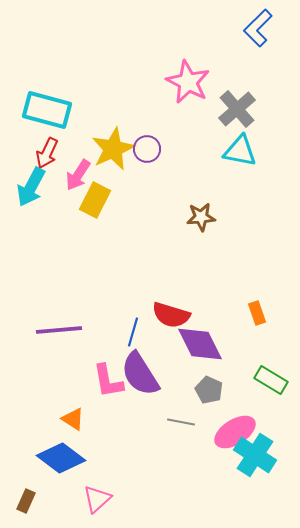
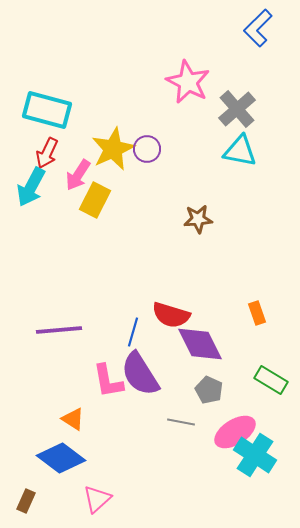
brown star: moved 3 px left, 2 px down
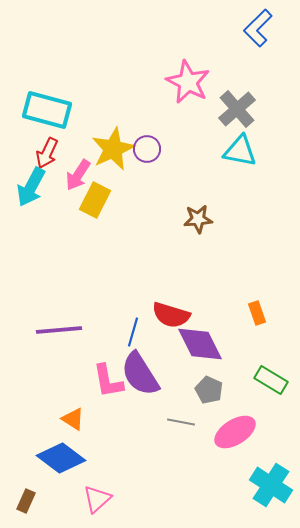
cyan cross: moved 16 px right, 30 px down
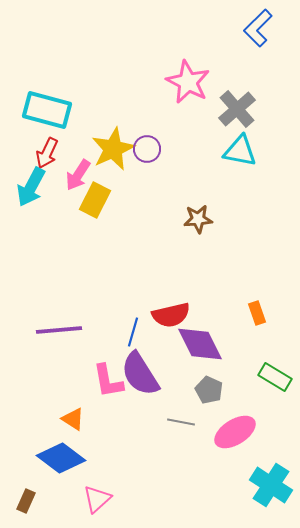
red semicircle: rotated 30 degrees counterclockwise
green rectangle: moved 4 px right, 3 px up
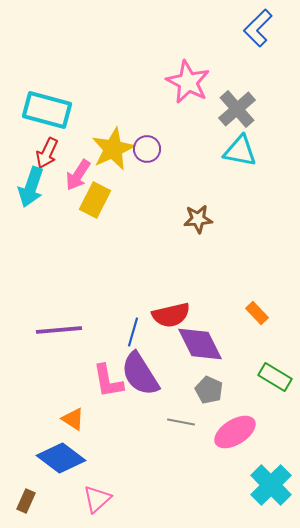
cyan arrow: rotated 9 degrees counterclockwise
orange rectangle: rotated 25 degrees counterclockwise
cyan cross: rotated 12 degrees clockwise
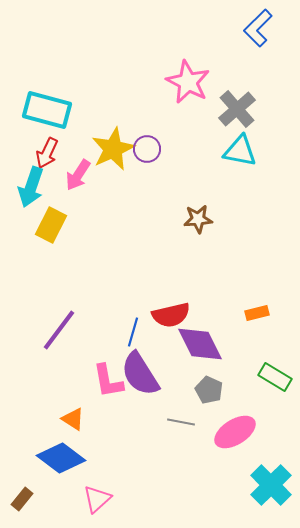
yellow rectangle: moved 44 px left, 25 px down
orange rectangle: rotated 60 degrees counterclockwise
purple line: rotated 48 degrees counterclockwise
brown rectangle: moved 4 px left, 2 px up; rotated 15 degrees clockwise
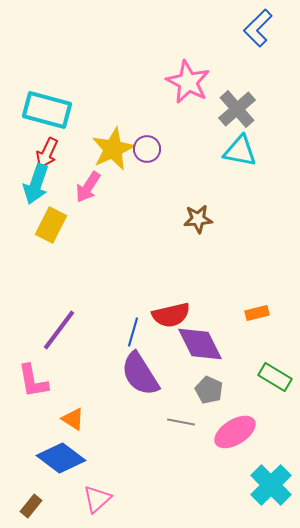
pink arrow: moved 10 px right, 12 px down
cyan arrow: moved 5 px right, 3 px up
pink L-shape: moved 75 px left
brown rectangle: moved 9 px right, 7 px down
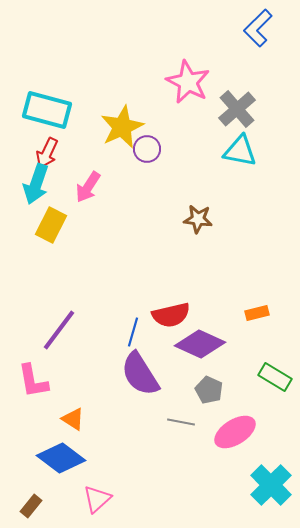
yellow star: moved 9 px right, 22 px up
brown star: rotated 12 degrees clockwise
purple diamond: rotated 39 degrees counterclockwise
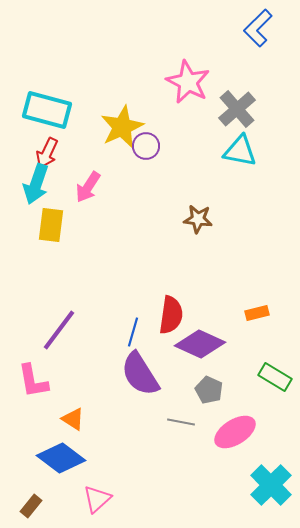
purple circle: moved 1 px left, 3 px up
yellow rectangle: rotated 20 degrees counterclockwise
red semicircle: rotated 69 degrees counterclockwise
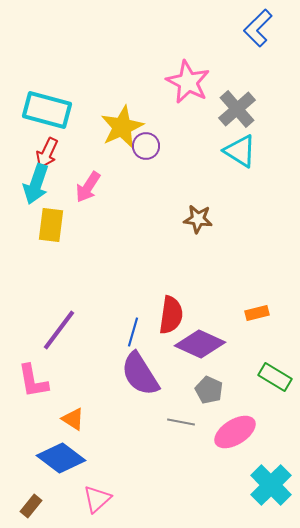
cyan triangle: rotated 21 degrees clockwise
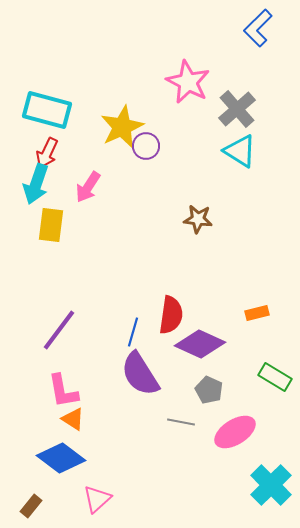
pink L-shape: moved 30 px right, 10 px down
